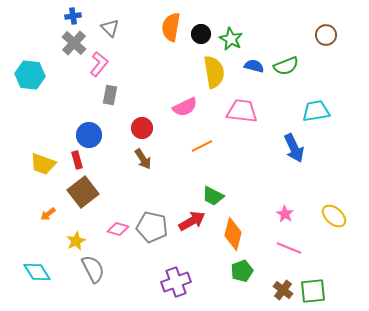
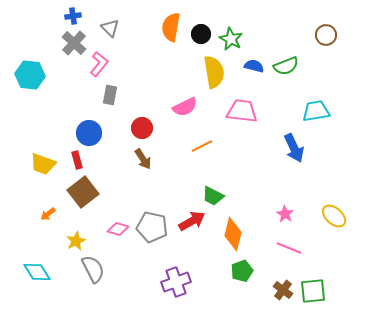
blue circle: moved 2 px up
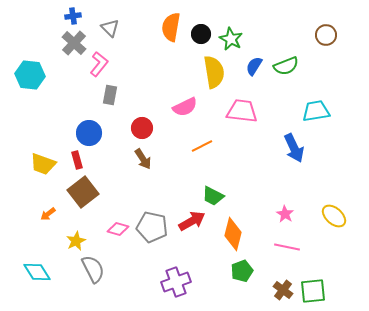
blue semicircle: rotated 72 degrees counterclockwise
pink line: moved 2 px left, 1 px up; rotated 10 degrees counterclockwise
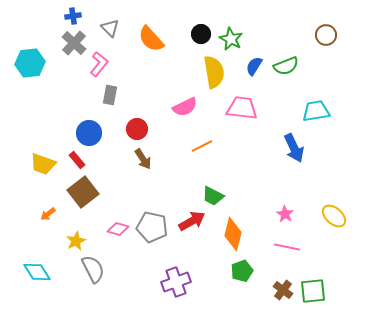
orange semicircle: moved 20 px left, 12 px down; rotated 52 degrees counterclockwise
cyan hexagon: moved 12 px up; rotated 12 degrees counterclockwise
pink trapezoid: moved 3 px up
red circle: moved 5 px left, 1 px down
red rectangle: rotated 24 degrees counterclockwise
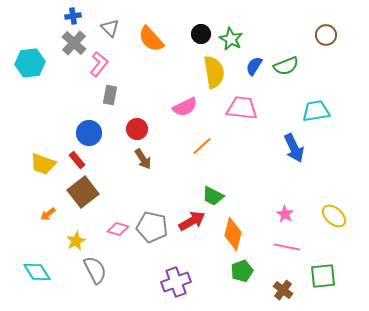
orange line: rotated 15 degrees counterclockwise
gray semicircle: moved 2 px right, 1 px down
green square: moved 10 px right, 15 px up
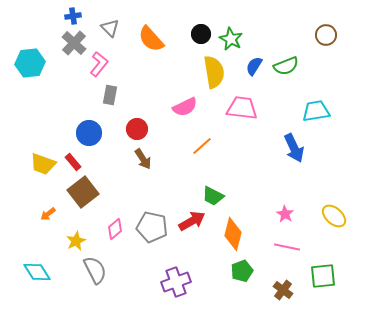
red rectangle: moved 4 px left, 2 px down
pink diamond: moved 3 px left; rotated 55 degrees counterclockwise
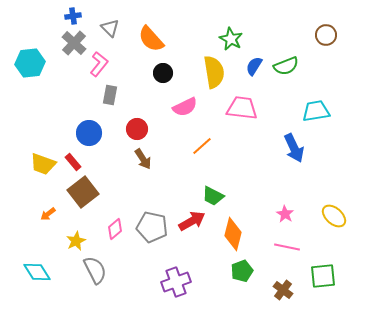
black circle: moved 38 px left, 39 px down
